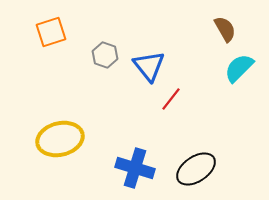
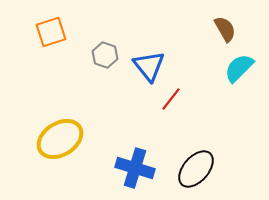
yellow ellipse: rotated 18 degrees counterclockwise
black ellipse: rotated 15 degrees counterclockwise
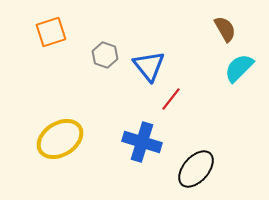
blue cross: moved 7 px right, 26 px up
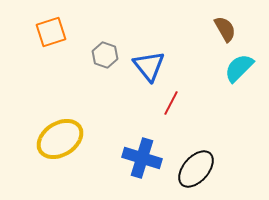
red line: moved 4 px down; rotated 10 degrees counterclockwise
blue cross: moved 16 px down
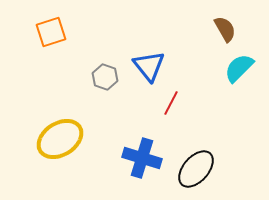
gray hexagon: moved 22 px down
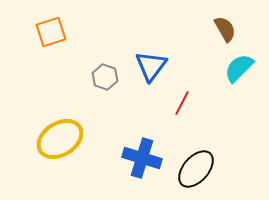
blue triangle: moved 2 px right; rotated 16 degrees clockwise
red line: moved 11 px right
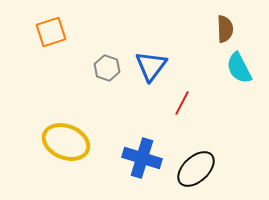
brown semicircle: rotated 28 degrees clockwise
cyan semicircle: rotated 72 degrees counterclockwise
gray hexagon: moved 2 px right, 9 px up
yellow ellipse: moved 6 px right, 3 px down; rotated 54 degrees clockwise
black ellipse: rotated 6 degrees clockwise
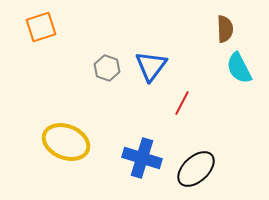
orange square: moved 10 px left, 5 px up
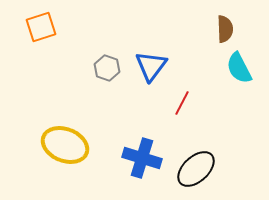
yellow ellipse: moved 1 px left, 3 px down
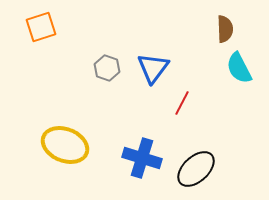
blue triangle: moved 2 px right, 2 px down
